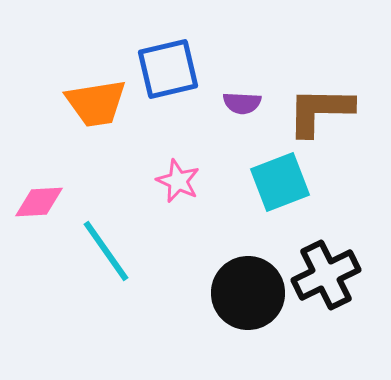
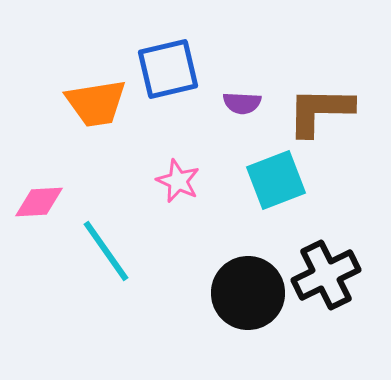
cyan square: moved 4 px left, 2 px up
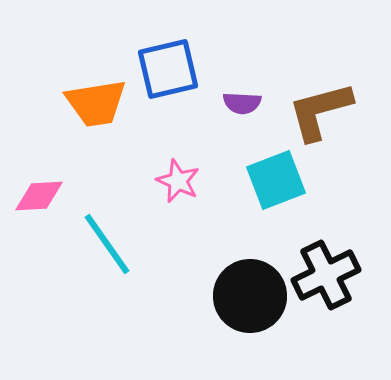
brown L-shape: rotated 16 degrees counterclockwise
pink diamond: moved 6 px up
cyan line: moved 1 px right, 7 px up
black circle: moved 2 px right, 3 px down
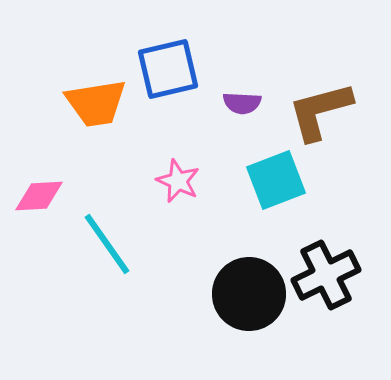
black circle: moved 1 px left, 2 px up
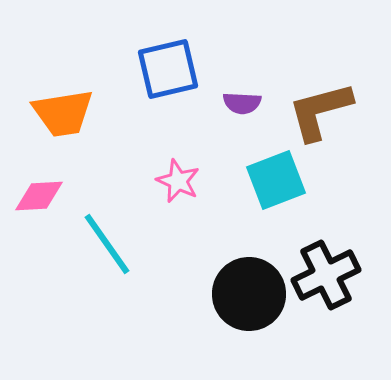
orange trapezoid: moved 33 px left, 10 px down
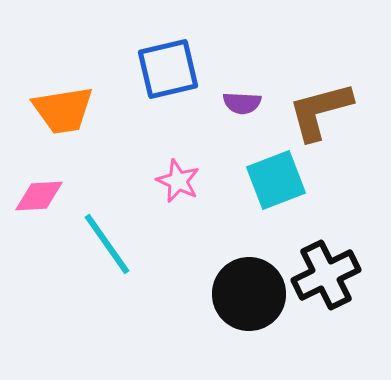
orange trapezoid: moved 3 px up
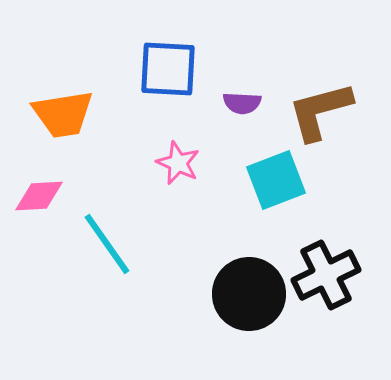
blue square: rotated 16 degrees clockwise
orange trapezoid: moved 4 px down
pink star: moved 18 px up
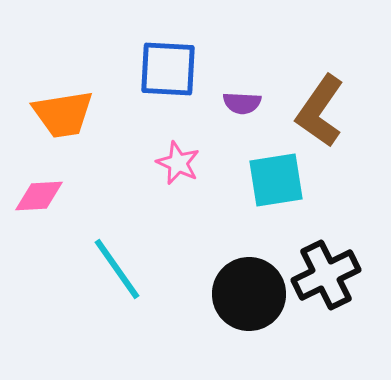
brown L-shape: rotated 40 degrees counterclockwise
cyan square: rotated 12 degrees clockwise
cyan line: moved 10 px right, 25 px down
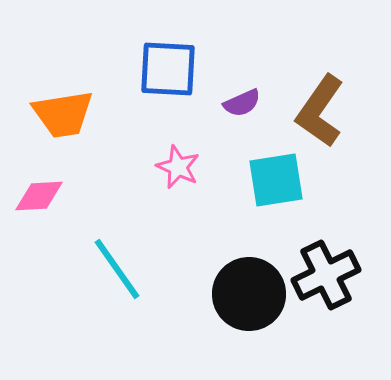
purple semicircle: rotated 27 degrees counterclockwise
pink star: moved 4 px down
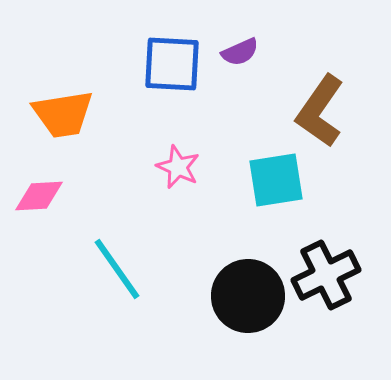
blue square: moved 4 px right, 5 px up
purple semicircle: moved 2 px left, 51 px up
black circle: moved 1 px left, 2 px down
